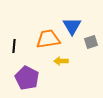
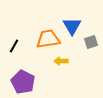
black line: rotated 24 degrees clockwise
purple pentagon: moved 4 px left, 4 px down
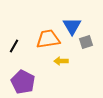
gray square: moved 5 px left
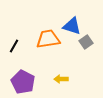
blue triangle: rotated 42 degrees counterclockwise
gray square: rotated 16 degrees counterclockwise
yellow arrow: moved 18 px down
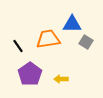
blue triangle: moved 2 px up; rotated 18 degrees counterclockwise
gray square: rotated 24 degrees counterclockwise
black line: moved 4 px right; rotated 64 degrees counterclockwise
purple pentagon: moved 7 px right, 8 px up; rotated 10 degrees clockwise
